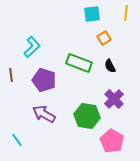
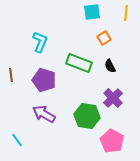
cyan square: moved 2 px up
cyan L-shape: moved 8 px right, 5 px up; rotated 25 degrees counterclockwise
purple cross: moved 1 px left, 1 px up
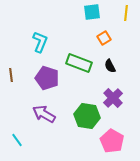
purple pentagon: moved 3 px right, 2 px up
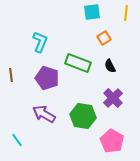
green rectangle: moved 1 px left
green hexagon: moved 4 px left
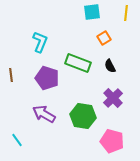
pink pentagon: rotated 15 degrees counterclockwise
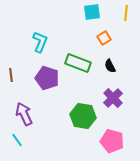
purple arrow: moved 20 px left; rotated 35 degrees clockwise
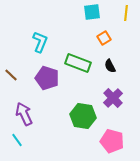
brown line: rotated 40 degrees counterclockwise
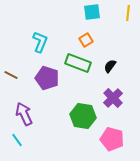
yellow line: moved 2 px right
orange square: moved 18 px left, 2 px down
black semicircle: rotated 64 degrees clockwise
brown line: rotated 16 degrees counterclockwise
pink pentagon: moved 2 px up
